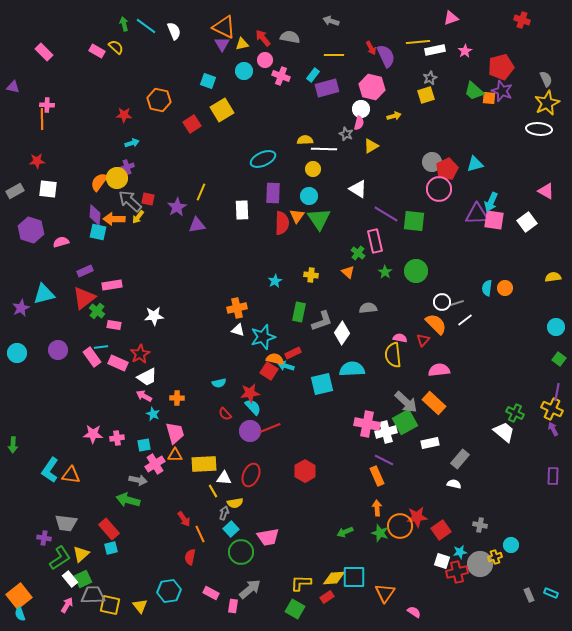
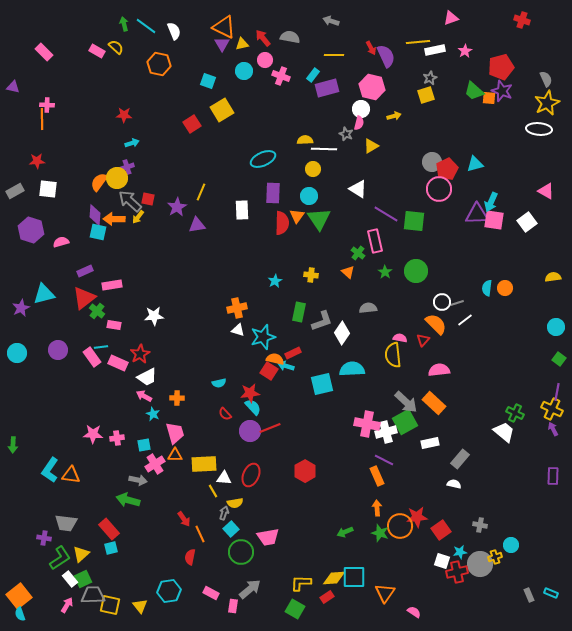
orange hexagon at (159, 100): moved 36 px up
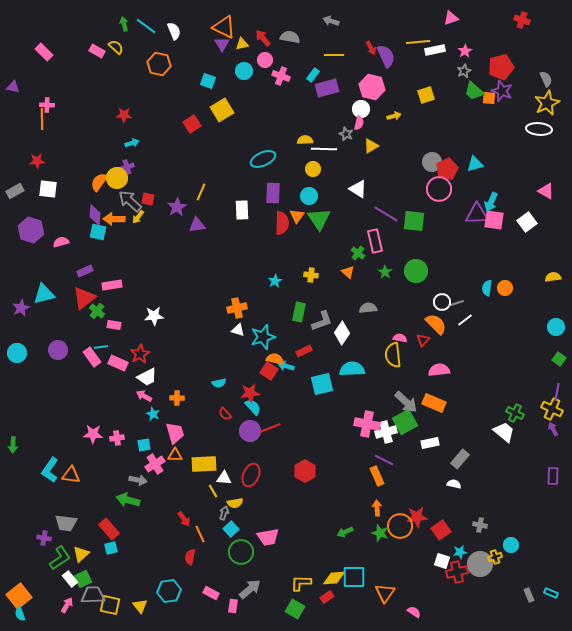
gray star at (430, 78): moved 34 px right, 7 px up
red rectangle at (293, 353): moved 11 px right, 2 px up
orange rectangle at (434, 403): rotated 20 degrees counterclockwise
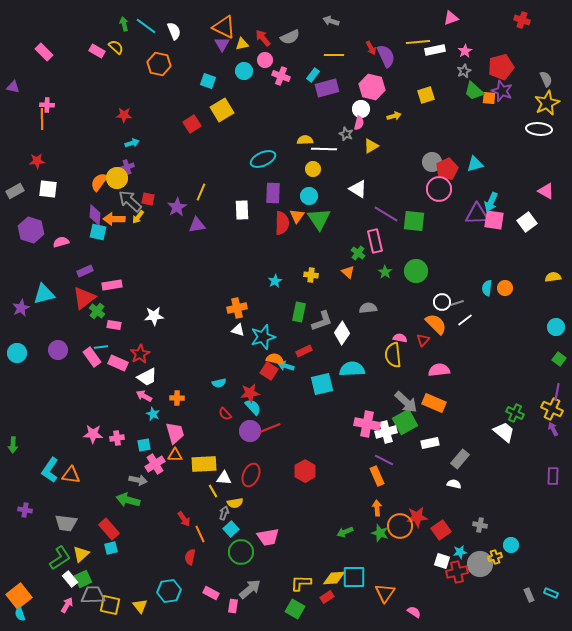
gray semicircle at (290, 37): rotated 144 degrees clockwise
purple cross at (44, 538): moved 19 px left, 28 px up
